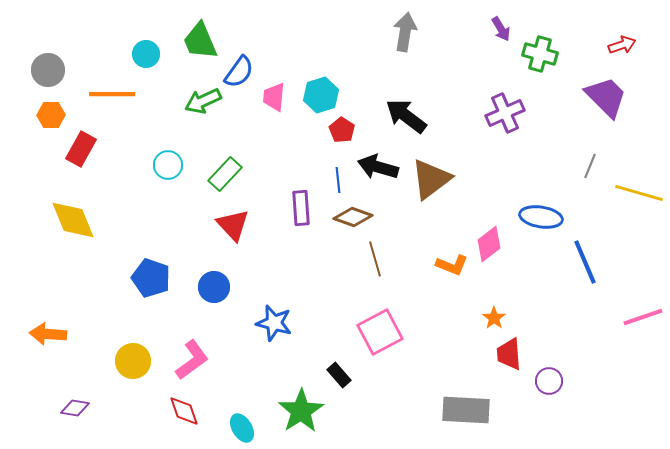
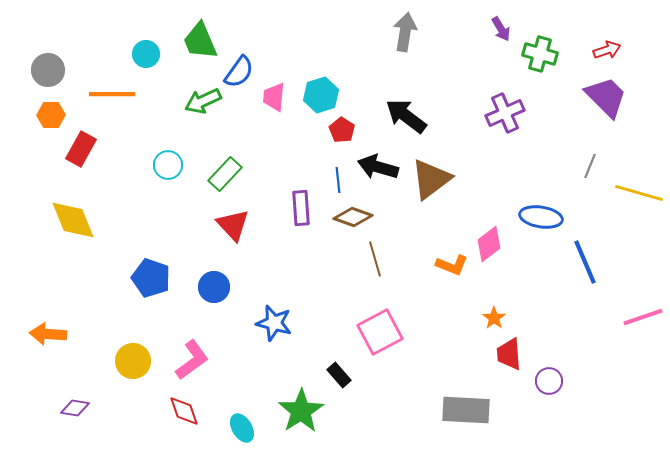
red arrow at (622, 45): moved 15 px left, 5 px down
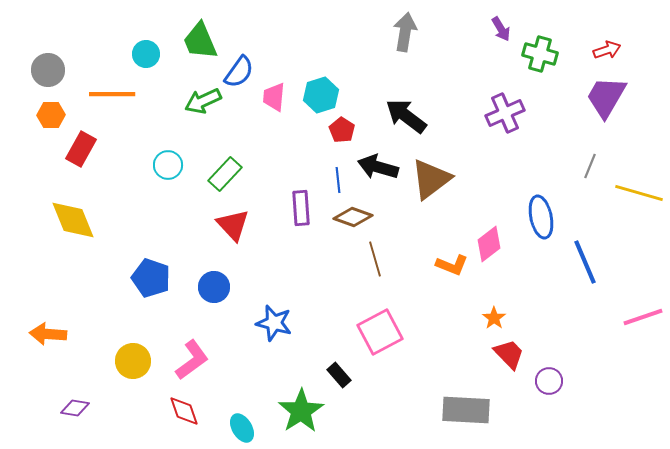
purple trapezoid at (606, 97): rotated 105 degrees counterclockwise
blue ellipse at (541, 217): rotated 69 degrees clockwise
red trapezoid at (509, 354): rotated 140 degrees clockwise
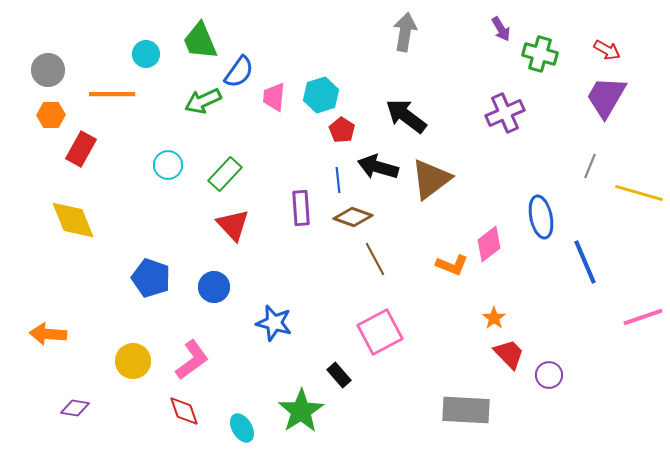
red arrow at (607, 50): rotated 48 degrees clockwise
brown line at (375, 259): rotated 12 degrees counterclockwise
purple circle at (549, 381): moved 6 px up
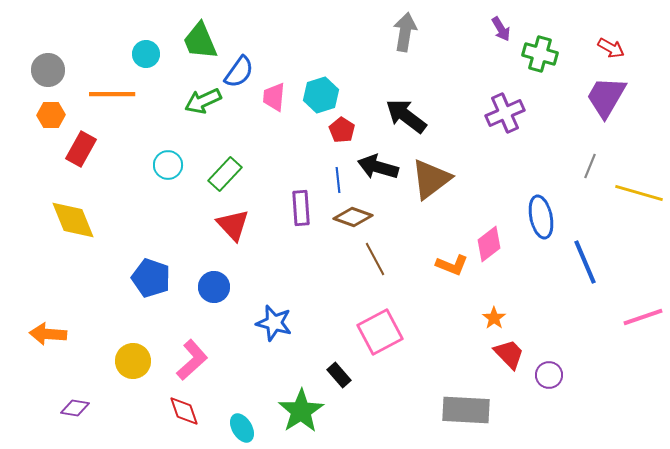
red arrow at (607, 50): moved 4 px right, 2 px up
pink L-shape at (192, 360): rotated 6 degrees counterclockwise
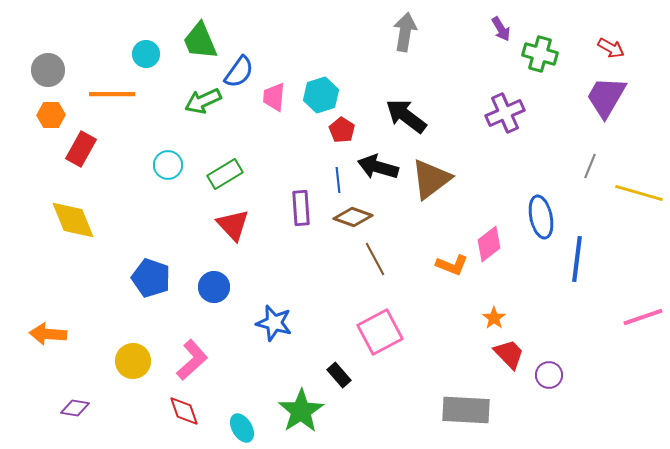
green rectangle at (225, 174): rotated 16 degrees clockwise
blue line at (585, 262): moved 8 px left, 3 px up; rotated 30 degrees clockwise
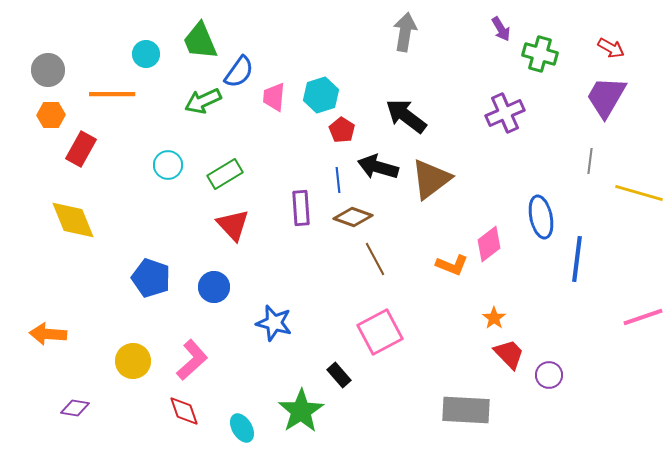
gray line at (590, 166): moved 5 px up; rotated 15 degrees counterclockwise
